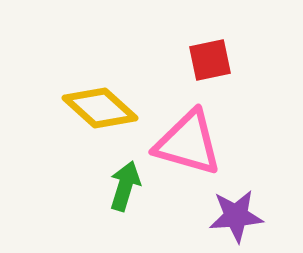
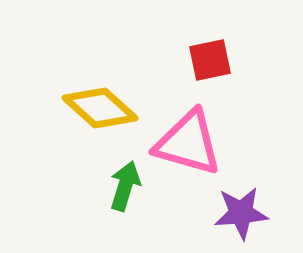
purple star: moved 5 px right, 3 px up
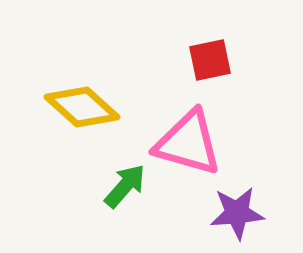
yellow diamond: moved 18 px left, 1 px up
green arrow: rotated 24 degrees clockwise
purple star: moved 4 px left
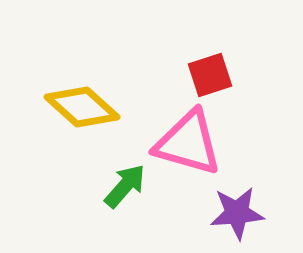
red square: moved 15 px down; rotated 6 degrees counterclockwise
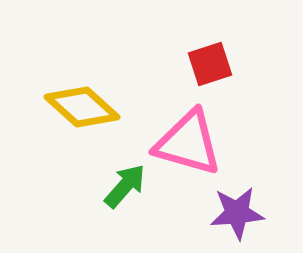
red square: moved 11 px up
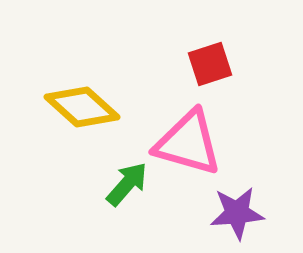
green arrow: moved 2 px right, 2 px up
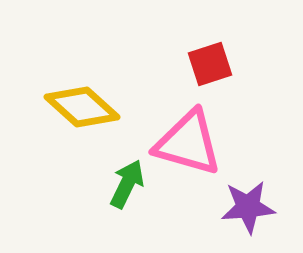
green arrow: rotated 15 degrees counterclockwise
purple star: moved 11 px right, 6 px up
